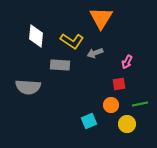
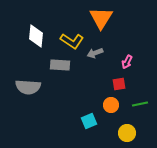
yellow circle: moved 9 px down
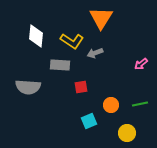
pink arrow: moved 14 px right, 2 px down; rotated 24 degrees clockwise
red square: moved 38 px left, 3 px down
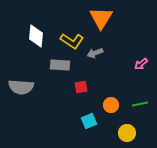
gray semicircle: moved 7 px left
